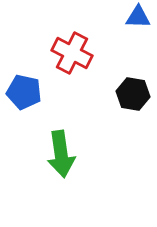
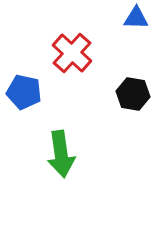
blue triangle: moved 2 px left, 1 px down
red cross: rotated 15 degrees clockwise
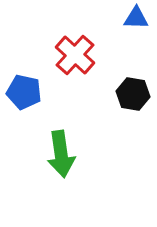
red cross: moved 3 px right, 2 px down
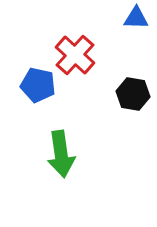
blue pentagon: moved 14 px right, 7 px up
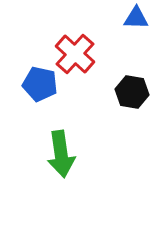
red cross: moved 1 px up
blue pentagon: moved 2 px right, 1 px up
black hexagon: moved 1 px left, 2 px up
